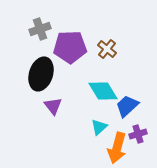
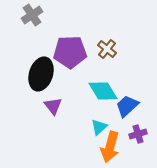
gray cross: moved 8 px left, 14 px up; rotated 15 degrees counterclockwise
purple pentagon: moved 5 px down
orange arrow: moved 7 px left, 1 px up
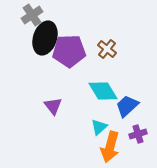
purple pentagon: moved 1 px left, 1 px up
black ellipse: moved 4 px right, 36 px up
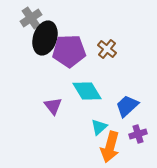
gray cross: moved 1 px left, 3 px down
cyan diamond: moved 16 px left
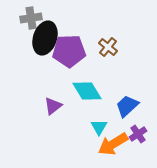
gray cross: rotated 25 degrees clockwise
brown cross: moved 1 px right, 2 px up
purple triangle: rotated 30 degrees clockwise
cyan triangle: rotated 18 degrees counterclockwise
purple cross: rotated 18 degrees counterclockwise
orange arrow: moved 3 px right, 3 px up; rotated 44 degrees clockwise
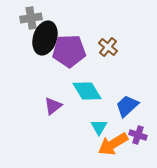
purple cross: moved 1 px down; rotated 36 degrees counterclockwise
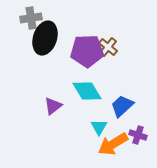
purple pentagon: moved 18 px right
blue trapezoid: moved 5 px left
